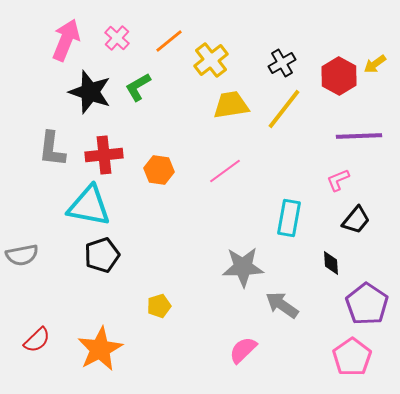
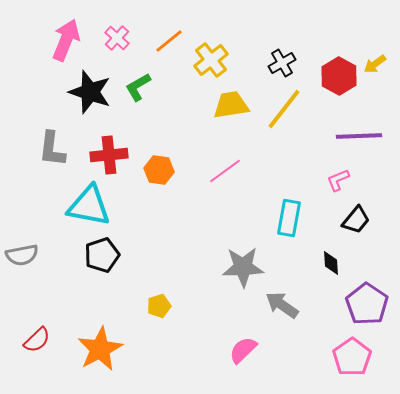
red cross: moved 5 px right
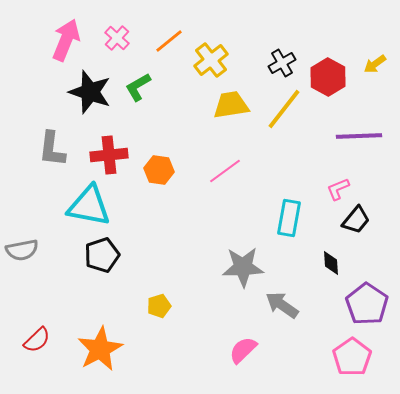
red hexagon: moved 11 px left, 1 px down
pink L-shape: moved 9 px down
gray semicircle: moved 5 px up
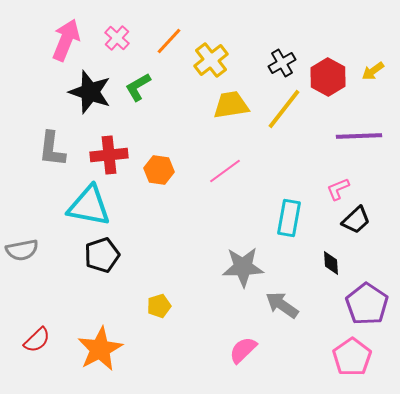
orange line: rotated 8 degrees counterclockwise
yellow arrow: moved 2 px left, 7 px down
black trapezoid: rotated 8 degrees clockwise
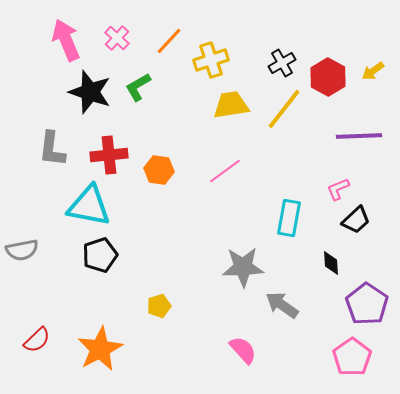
pink arrow: rotated 45 degrees counterclockwise
yellow cross: rotated 20 degrees clockwise
black pentagon: moved 2 px left
pink semicircle: rotated 92 degrees clockwise
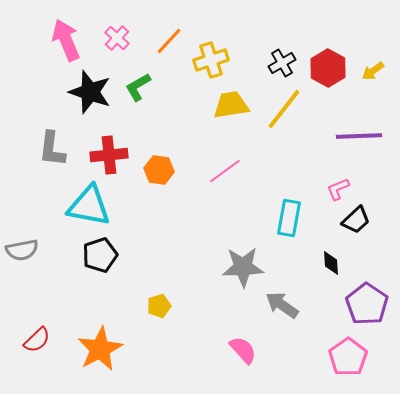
red hexagon: moved 9 px up
pink pentagon: moved 4 px left
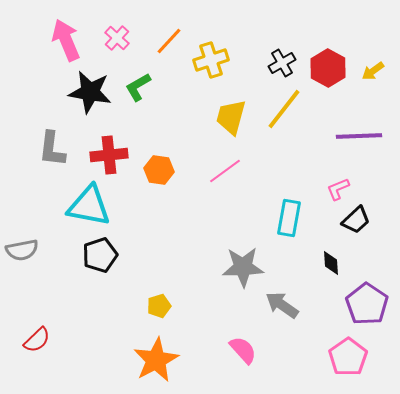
black star: rotated 9 degrees counterclockwise
yellow trapezoid: moved 12 px down; rotated 66 degrees counterclockwise
orange star: moved 56 px right, 11 px down
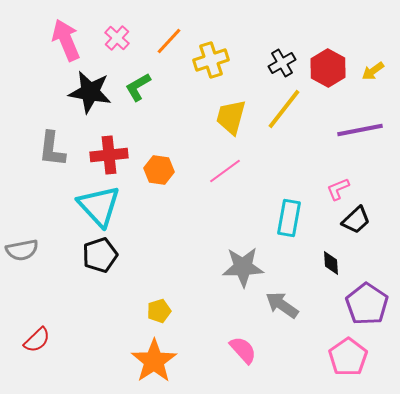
purple line: moved 1 px right, 6 px up; rotated 9 degrees counterclockwise
cyan triangle: moved 10 px right; rotated 36 degrees clockwise
yellow pentagon: moved 5 px down
orange star: moved 2 px left, 1 px down; rotated 6 degrees counterclockwise
